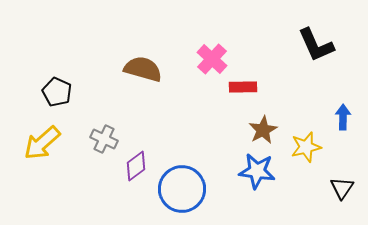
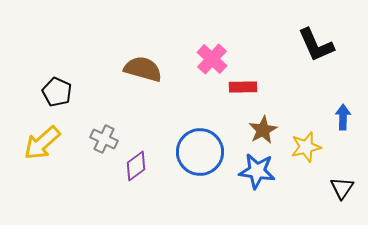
blue circle: moved 18 px right, 37 px up
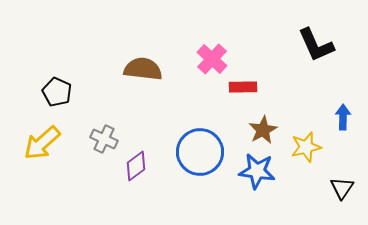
brown semicircle: rotated 9 degrees counterclockwise
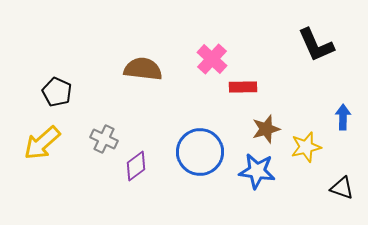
brown star: moved 3 px right, 1 px up; rotated 12 degrees clockwise
black triangle: rotated 45 degrees counterclockwise
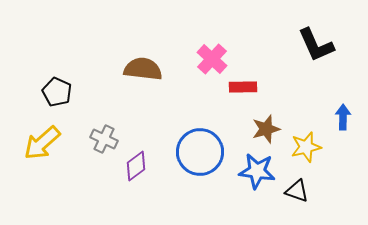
black triangle: moved 45 px left, 3 px down
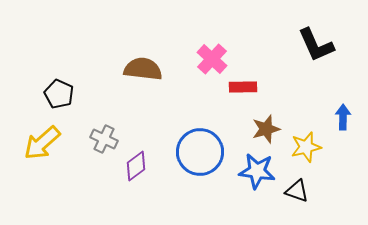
black pentagon: moved 2 px right, 2 px down
